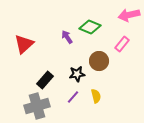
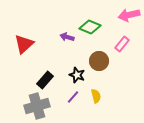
purple arrow: rotated 40 degrees counterclockwise
black star: moved 1 px down; rotated 28 degrees clockwise
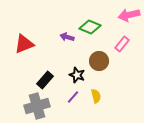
red triangle: rotated 20 degrees clockwise
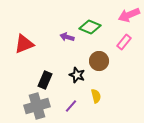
pink arrow: rotated 10 degrees counterclockwise
pink rectangle: moved 2 px right, 2 px up
black rectangle: rotated 18 degrees counterclockwise
purple line: moved 2 px left, 9 px down
